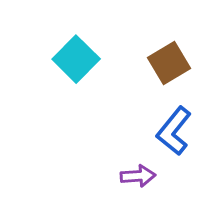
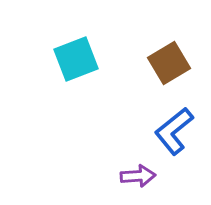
cyan square: rotated 24 degrees clockwise
blue L-shape: rotated 12 degrees clockwise
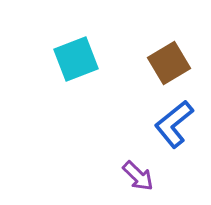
blue L-shape: moved 7 px up
purple arrow: rotated 48 degrees clockwise
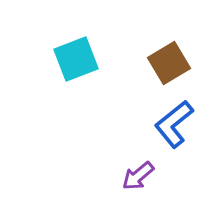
purple arrow: rotated 96 degrees clockwise
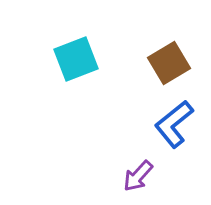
purple arrow: rotated 8 degrees counterclockwise
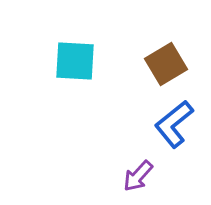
cyan square: moved 1 px left, 2 px down; rotated 24 degrees clockwise
brown square: moved 3 px left, 1 px down
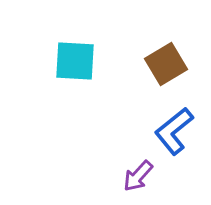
blue L-shape: moved 7 px down
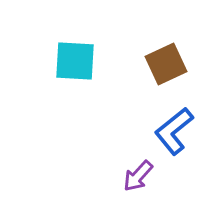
brown square: rotated 6 degrees clockwise
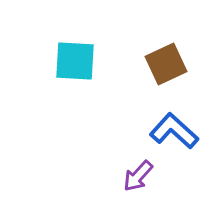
blue L-shape: rotated 81 degrees clockwise
